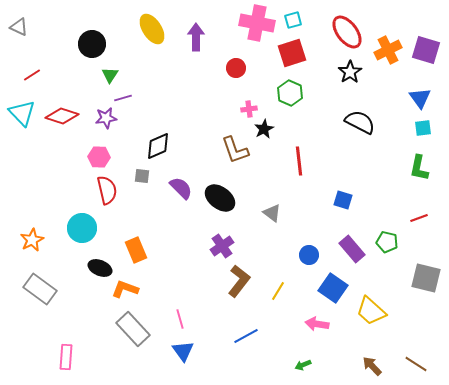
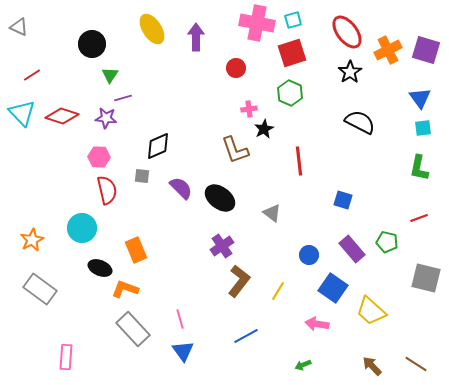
purple star at (106, 118): rotated 15 degrees clockwise
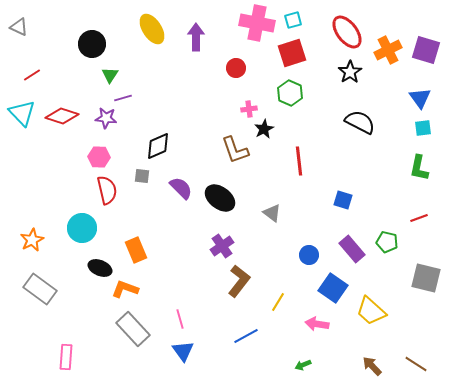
yellow line at (278, 291): moved 11 px down
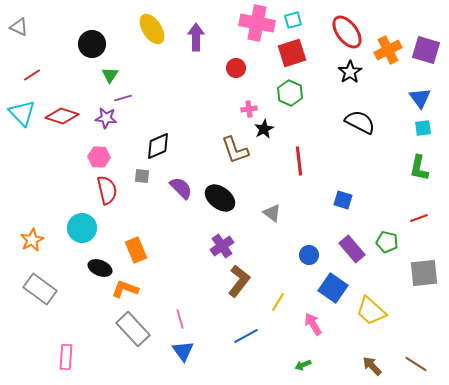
gray square at (426, 278): moved 2 px left, 5 px up; rotated 20 degrees counterclockwise
pink arrow at (317, 324): moved 4 px left; rotated 50 degrees clockwise
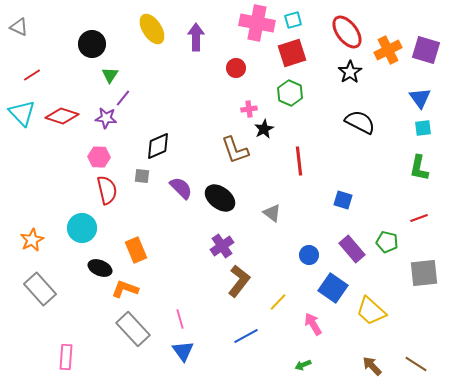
purple line at (123, 98): rotated 36 degrees counterclockwise
gray rectangle at (40, 289): rotated 12 degrees clockwise
yellow line at (278, 302): rotated 12 degrees clockwise
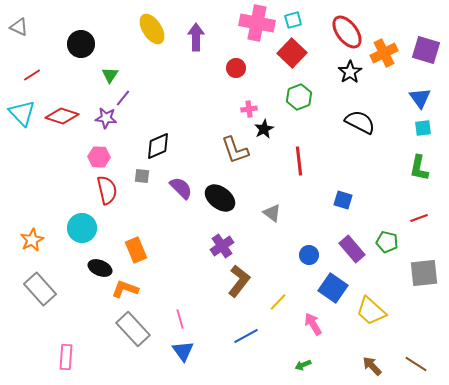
black circle at (92, 44): moved 11 px left
orange cross at (388, 50): moved 4 px left, 3 px down
red square at (292, 53): rotated 28 degrees counterclockwise
green hexagon at (290, 93): moved 9 px right, 4 px down; rotated 15 degrees clockwise
